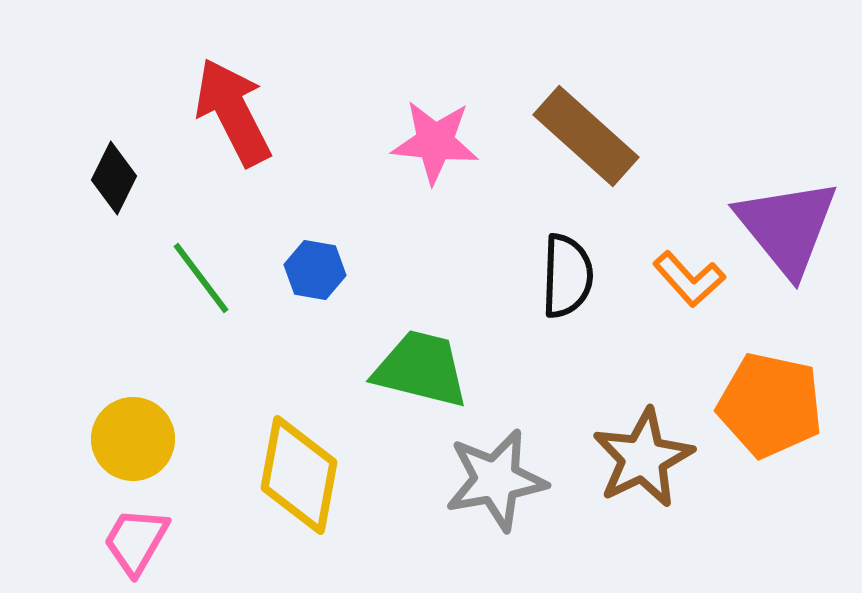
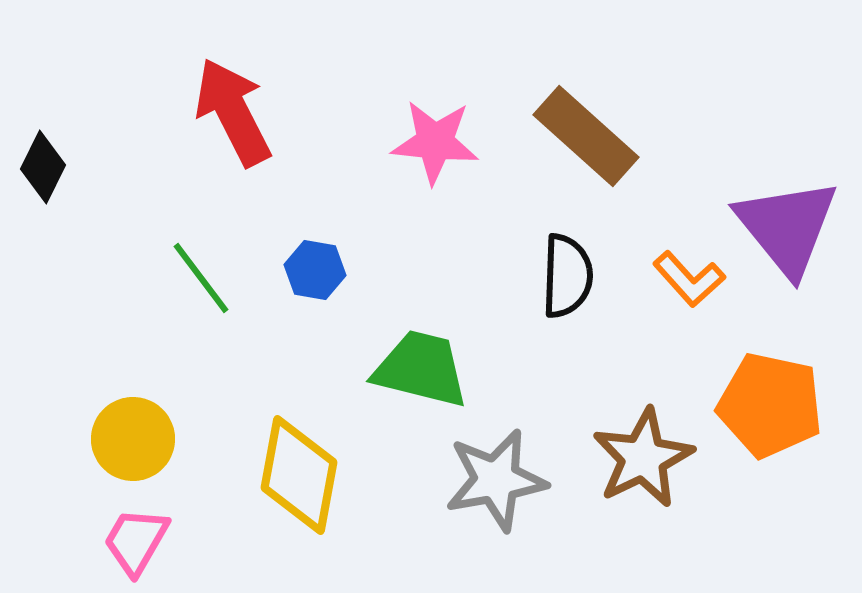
black diamond: moved 71 px left, 11 px up
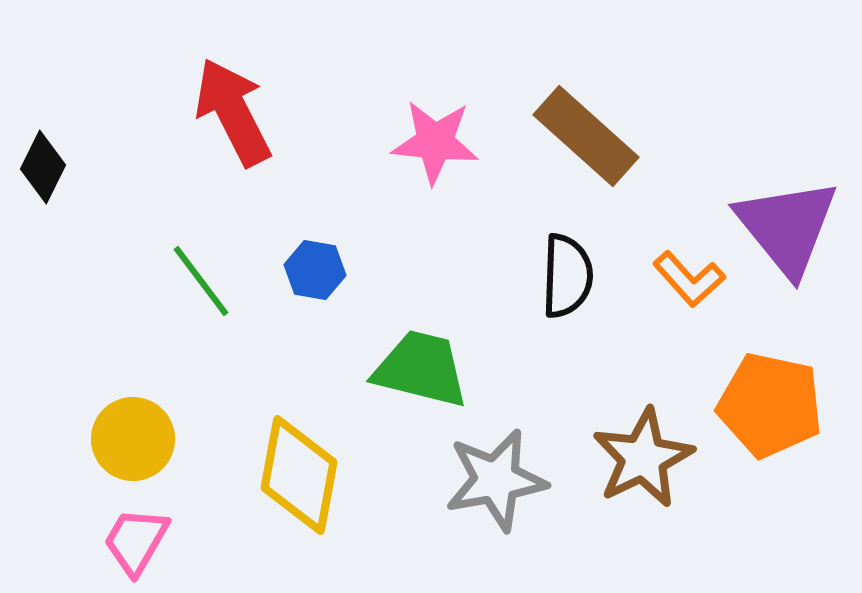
green line: moved 3 px down
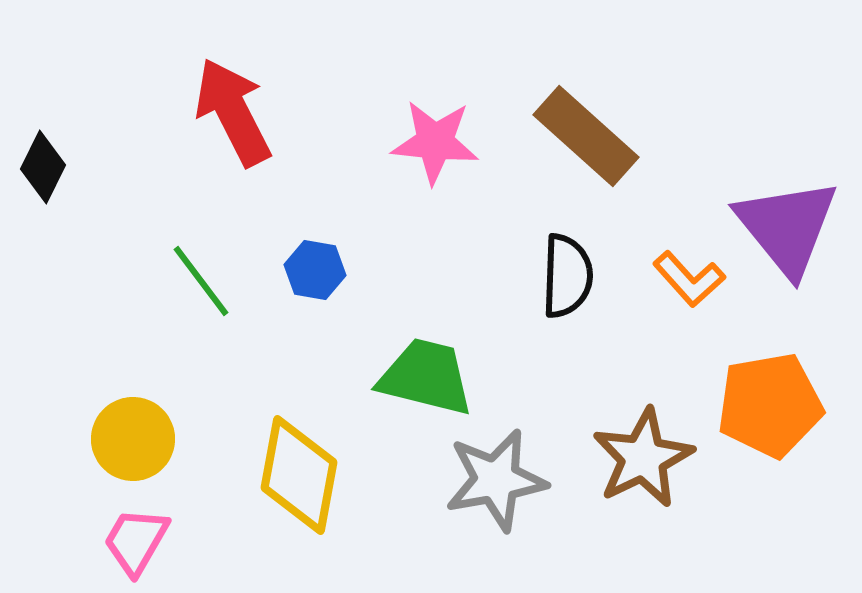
green trapezoid: moved 5 px right, 8 px down
orange pentagon: rotated 22 degrees counterclockwise
